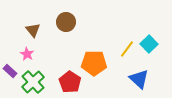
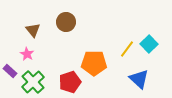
red pentagon: rotated 20 degrees clockwise
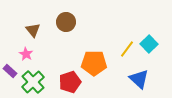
pink star: moved 1 px left
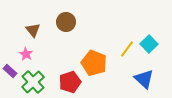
orange pentagon: rotated 20 degrees clockwise
blue triangle: moved 5 px right
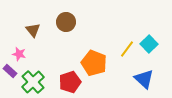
pink star: moved 7 px left; rotated 16 degrees counterclockwise
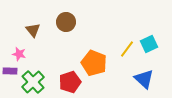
cyan square: rotated 18 degrees clockwise
purple rectangle: rotated 40 degrees counterclockwise
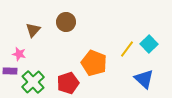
brown triangle: rotated 21 degrees clockwise
cyan square: rotated 18 degrees counterclockwise
red pentagon: moved 2 px left, 1 px down
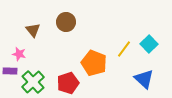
brown triangle: rotated 21 degrees counterclockwise
yellow line: moved 3 px left
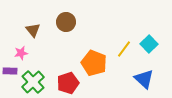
pink star: moved 2 px right, 1 px up; rotated 24 degrees counterclockwise
